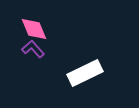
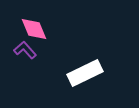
purple L-shape: moved 8 px left, 1 px down
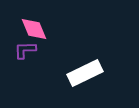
purple L-shape: rotated 50 degrees counterclockwise
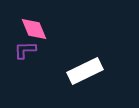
white rectangle: moved 2 px up
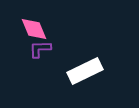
purple L-shape: moved 15 px right, 1 px up
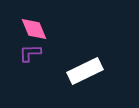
purple L-shape: moved 10 px left, 4 px down
